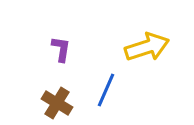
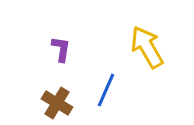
yellow arrow: rotated 102 degrees counterclockwise
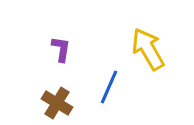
yellow arrow: moved 1 px right, 2 px down
blue line: moved 3 px right, 3 px up
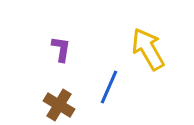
brown cross: moved 2 px right, 2 px down
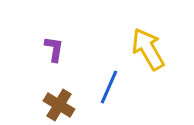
purple L-shape: moved 7 px left
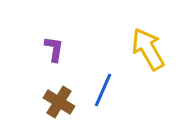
blue line: moved 6 px left, 3 px down
brown cross: moved 3 px up
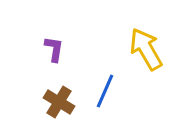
yellow arrow: moved 2 px left
blue line: moved 2 px right, 1 px down
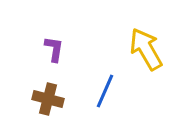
brown cross: moved 11 px left, 3 px up; rotated 16 degrees counterclockwise
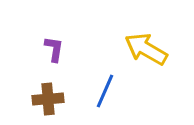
yellow arrow: rotated 30 degrees counterclockwise
brown cross: rotated 20 degrees counterclockwise
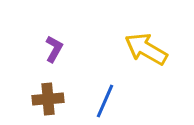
purple L-shape: rotated 20 degrees clockwise
blue line: moved 10 px down
